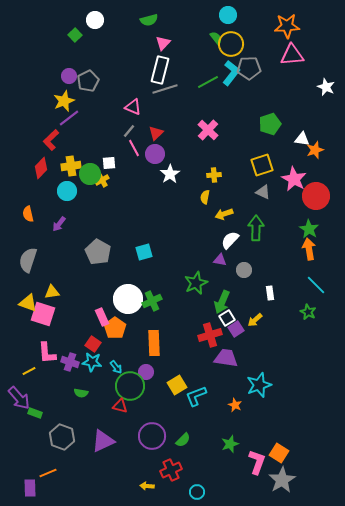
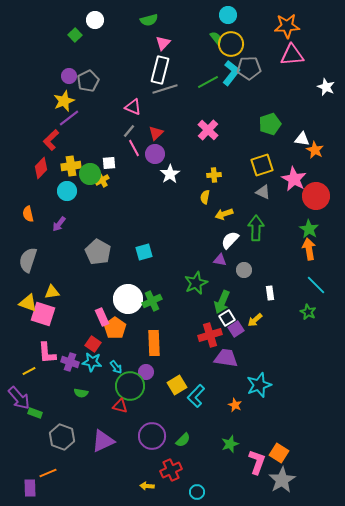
orange star at (315, 150): rotated 24 degrees counterclockwise
cyan L-shape at (196, 396): rotated 25 degrees counterclockwise
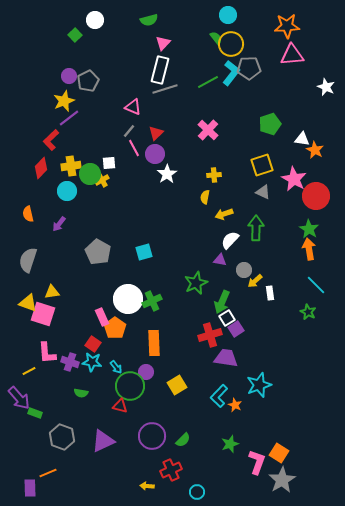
white star at (170, 174): moved 3 px left
yellow arrow at (255, 320): moved 39 px up
cyan L-shape at (196, 396): moved 23 px right
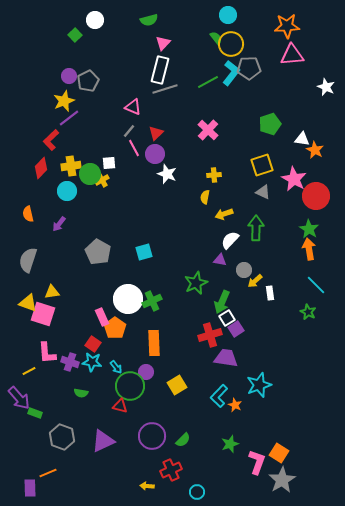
white star at (167, 174): rotated 18 degrees counterclockwise
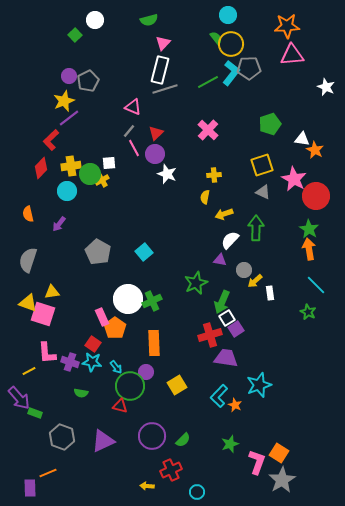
cyan square at (144, 252): rotated 24 degrees counterclockwise
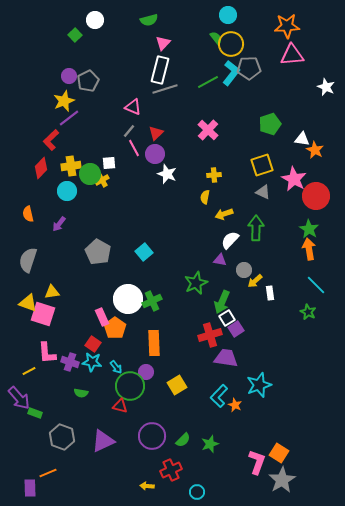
green star at (230, 444): moved 20 px left
